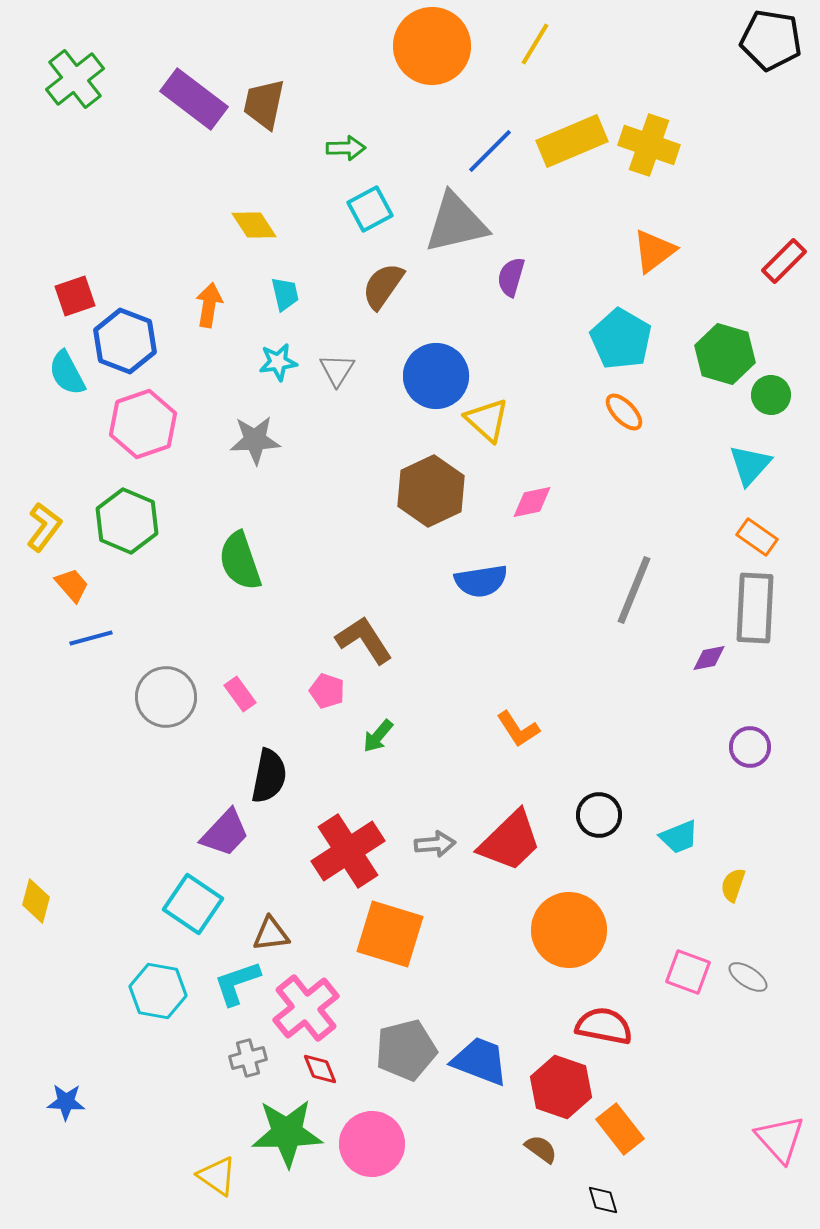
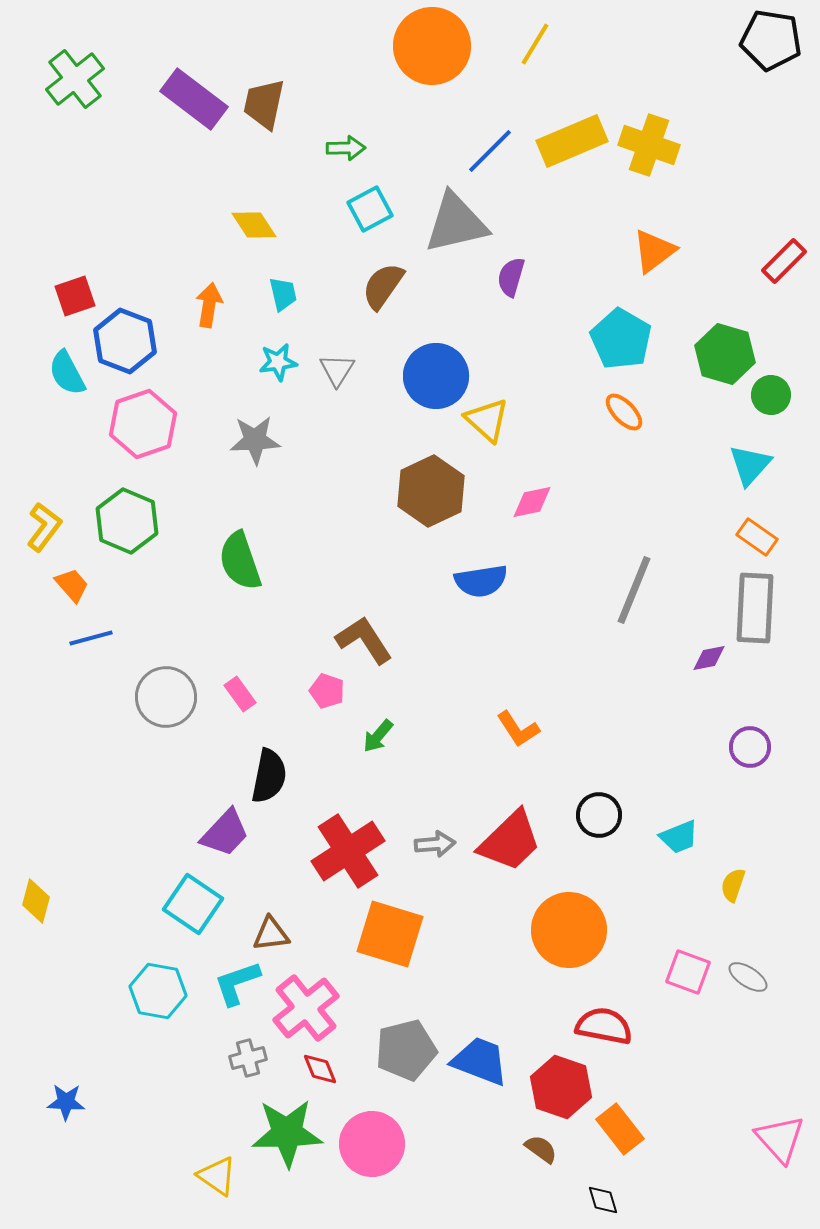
cyan trapezoid at (285, 294): moved 2 px left
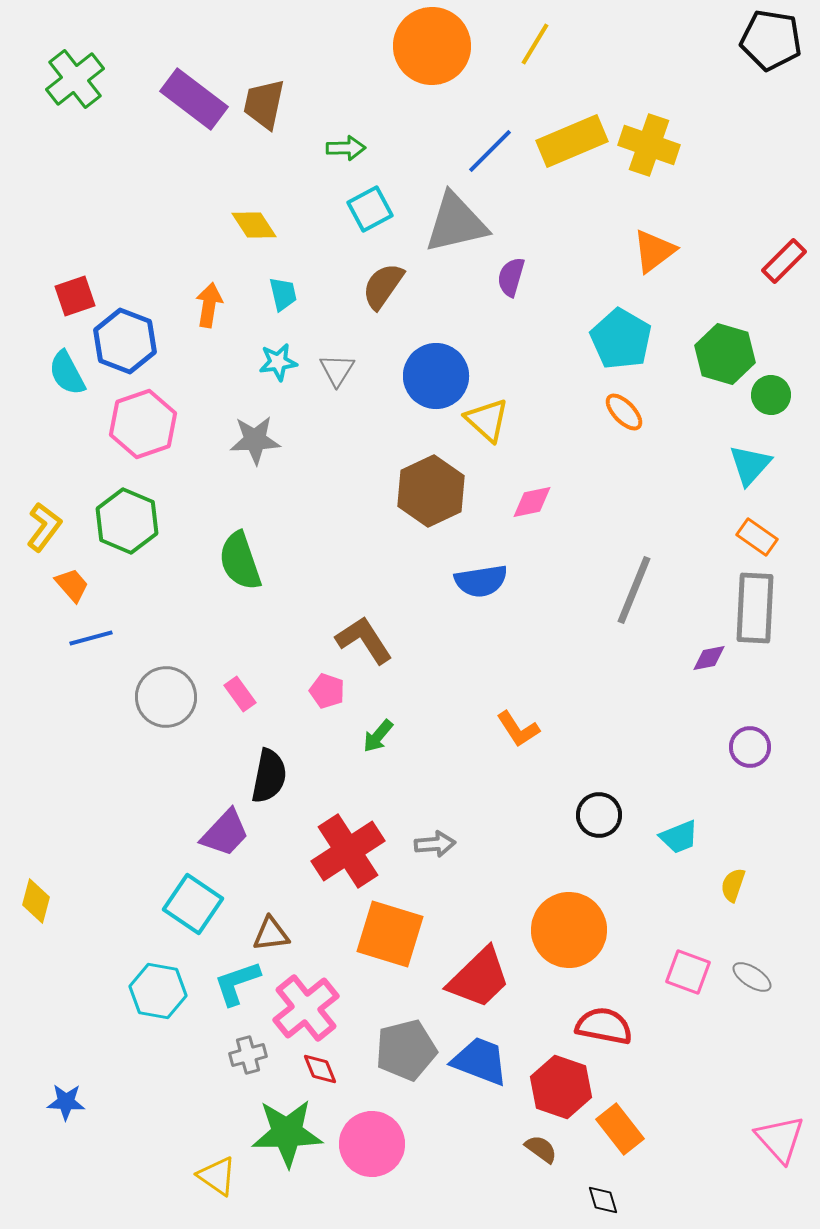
red trapezoid at (510, 841): moved 31 px left, 137 px down
gray ellipse at (748, 977): moved 4 px right
gray cross at (248, 1058): moved 3 px up
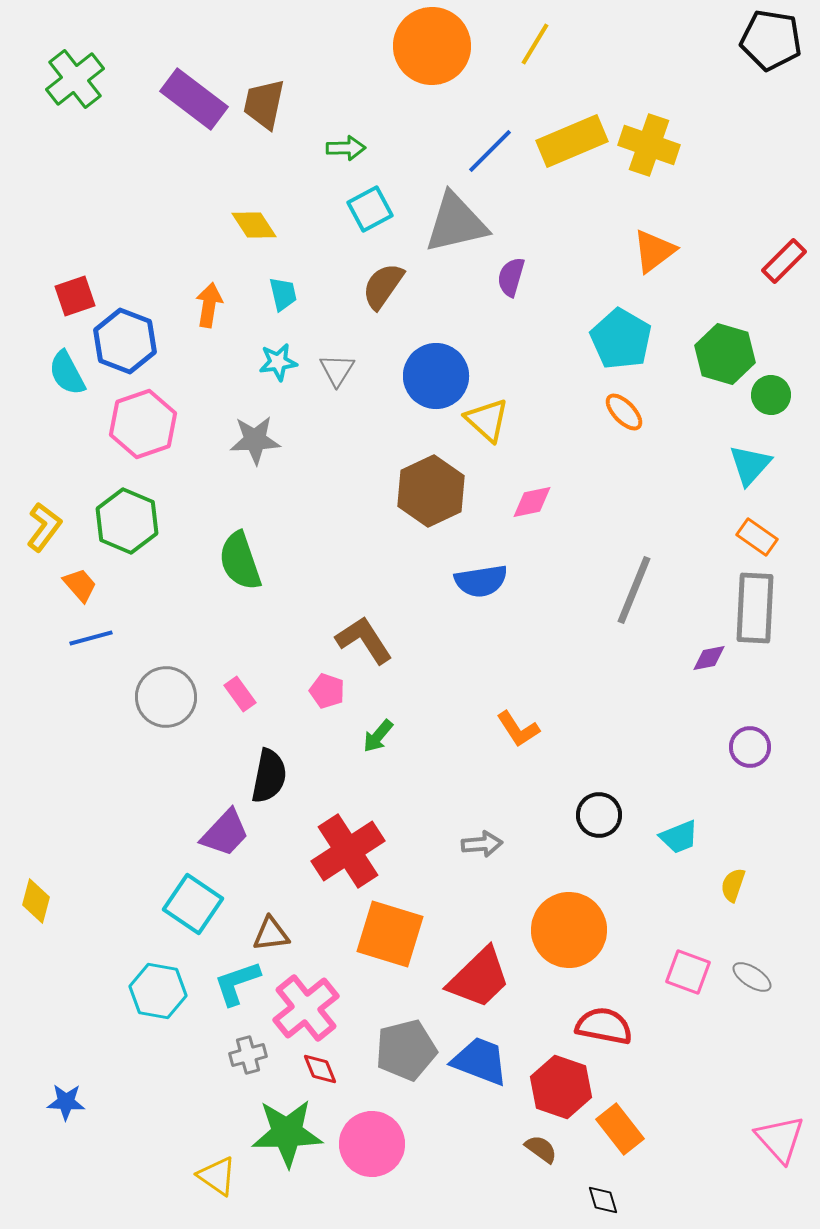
orange trapezoid at (72, 585): moved 8 px right
gray arrow at (435, 844): moved 47 px right
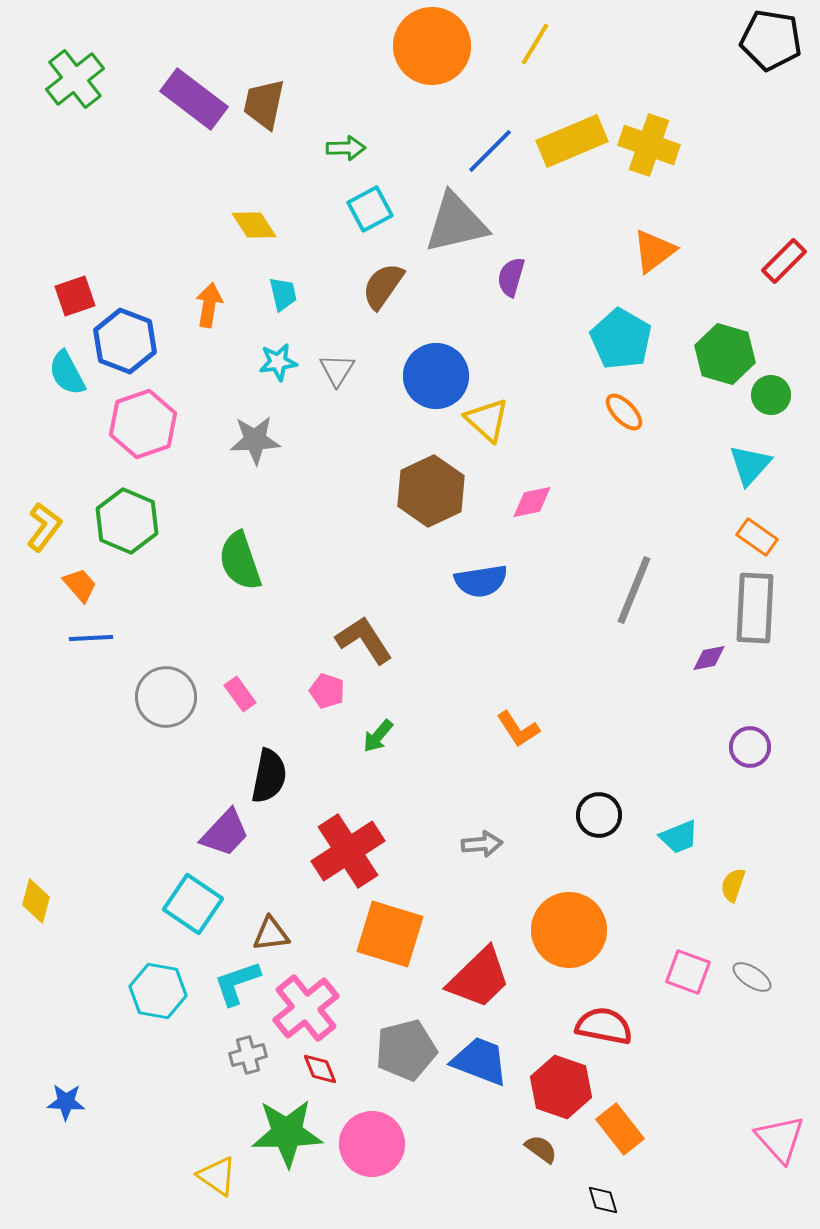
blue line at (91, 638): rotated 12 degrees clockwise
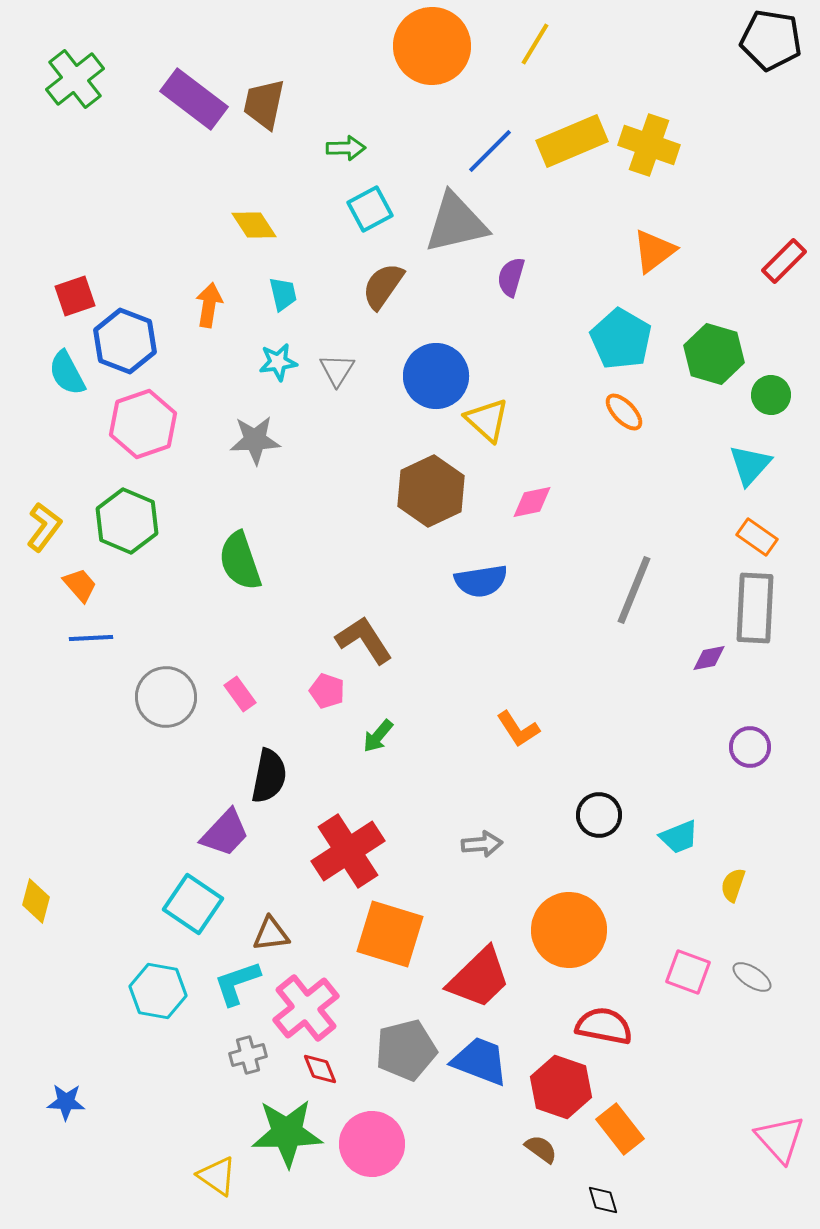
green hexagon at (725, 354): moved 11 px left
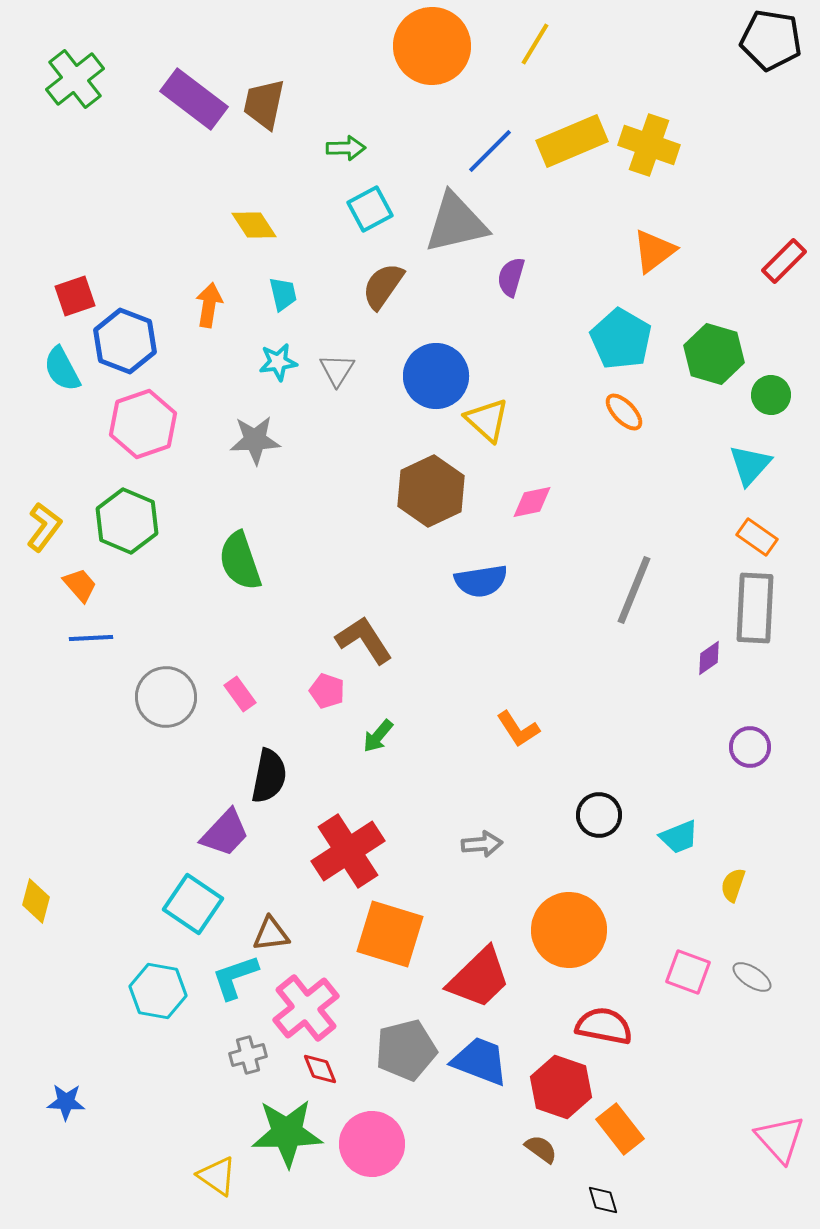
cyan semicircle at (67, 373): moved 5 px left, 4 px up
purple diamond at (709, 658): rotated 24 degrees counterclockwise
cyan L-shape at (237, 983): moved 2 px left, 6 px up
